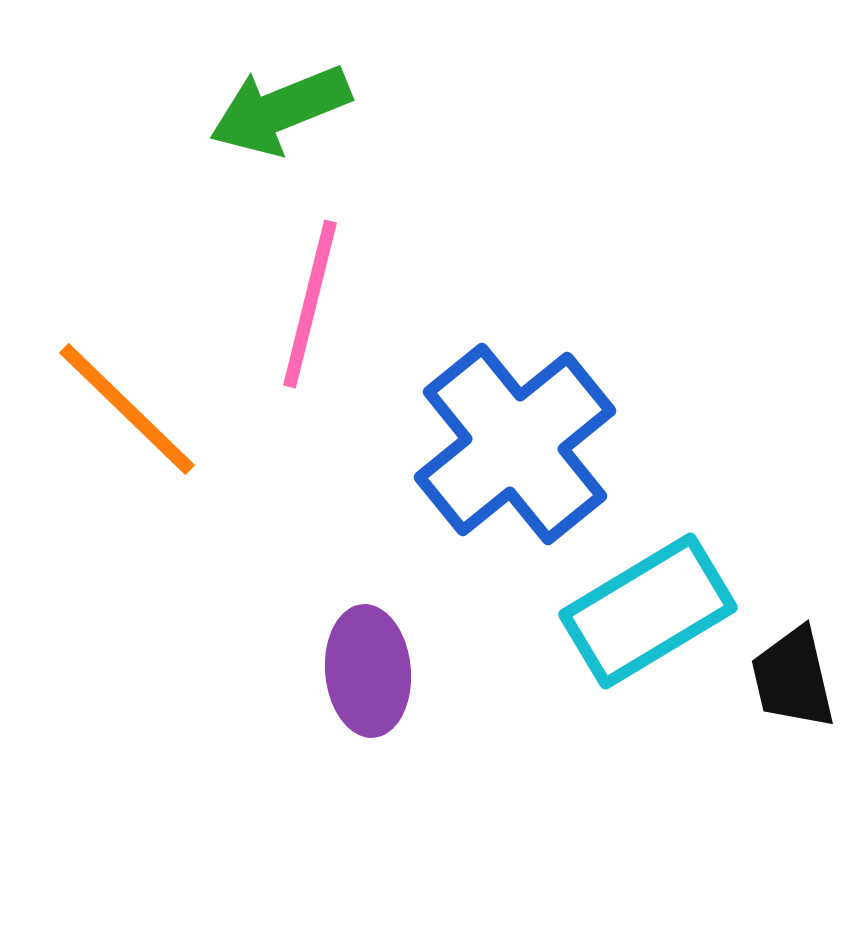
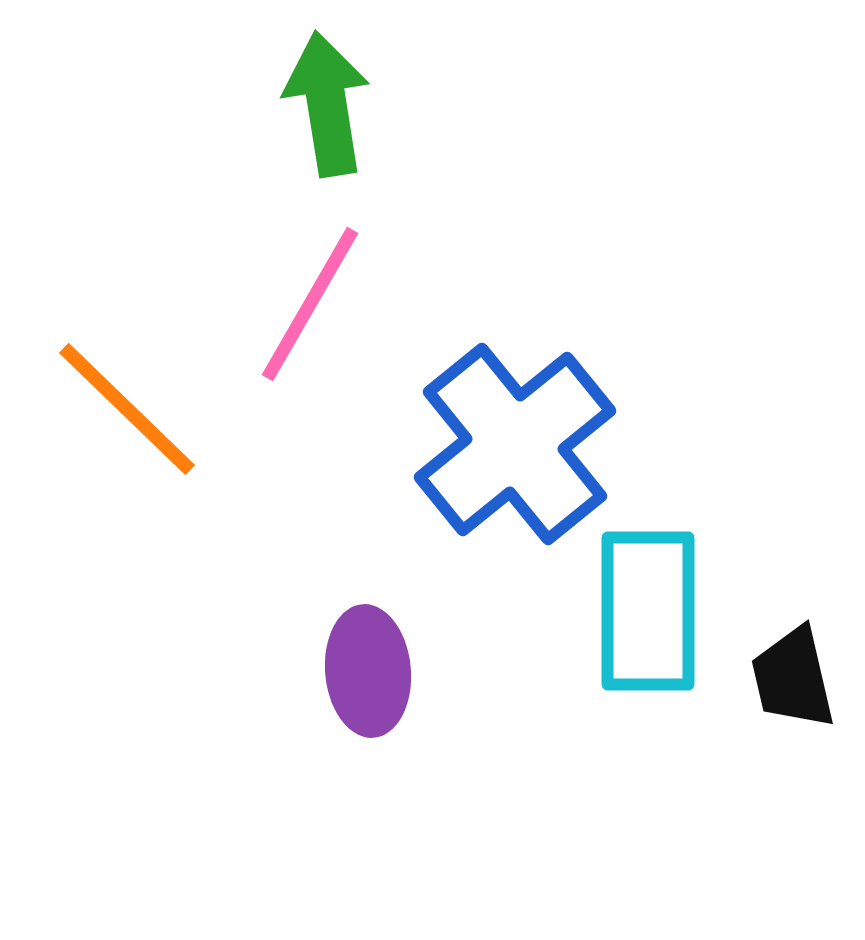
green arrow: moved 47 px right, 6 px up; rotated 103 degrees clockwise
pink line: rotated 16 degrees clockwise
cyan rectangle: rotated 59 degrees counterclockwise
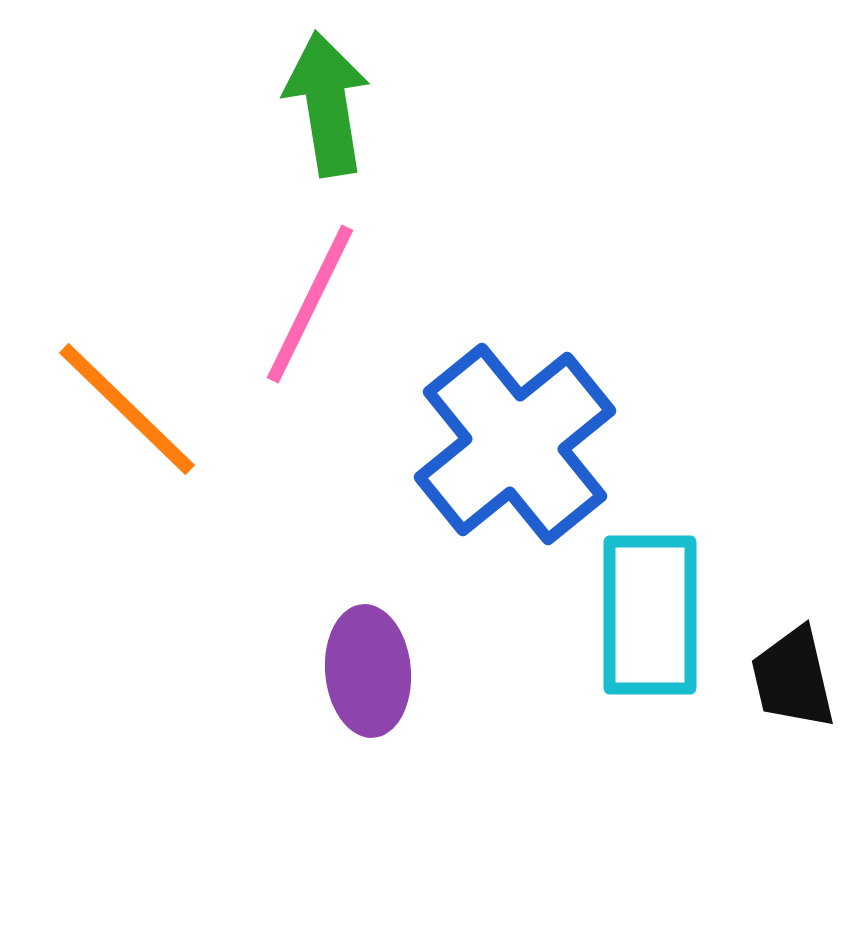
pink line: rotated 4 degrees counterclockwise
cyan rectangle: moved 2 px right, 4 px down
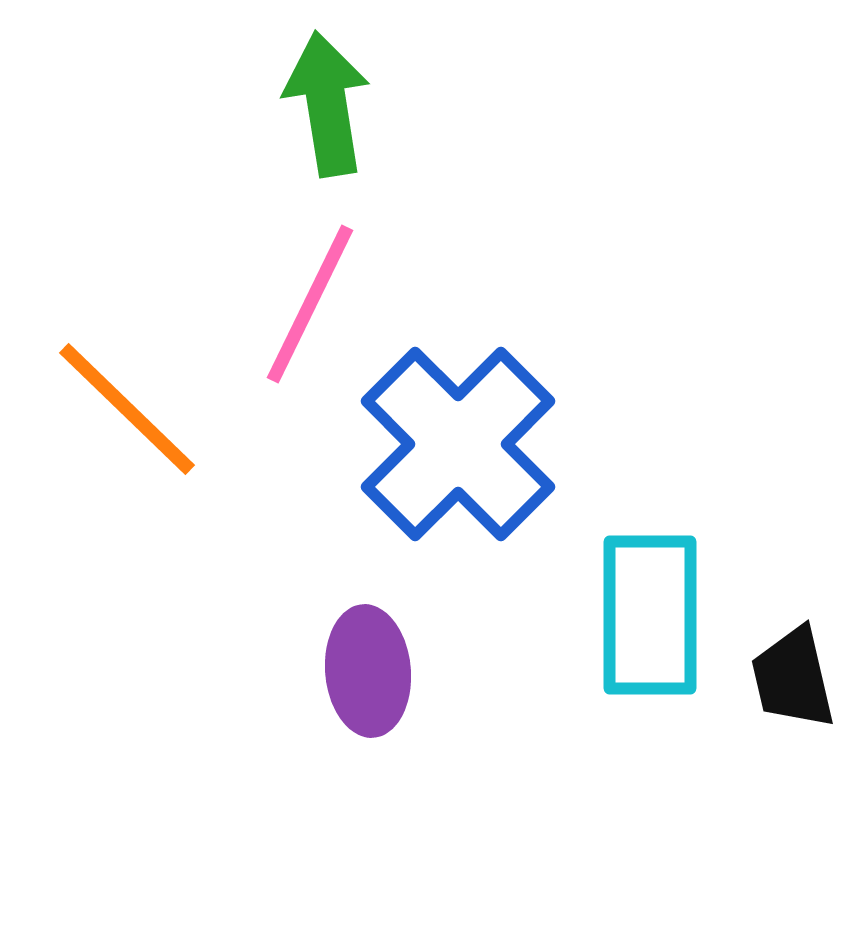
blue cross: moved 57 px left; rotated 6 degrees counterclockwise
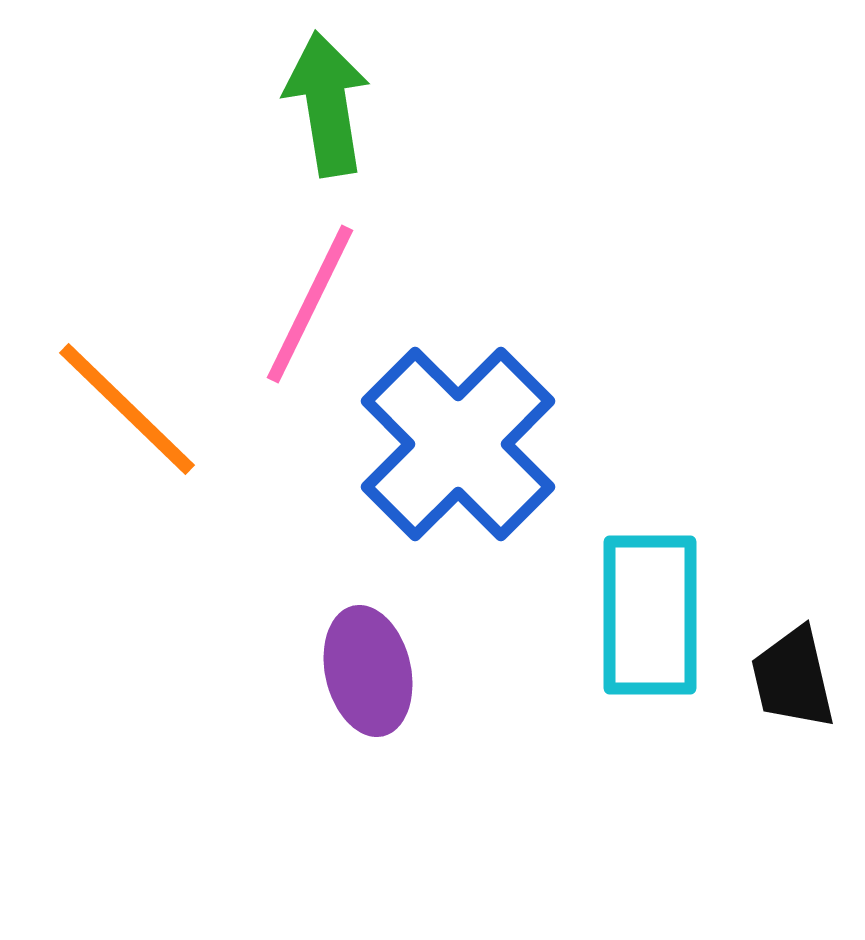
purple ellipse: rotated 8 degrees counterclockwise
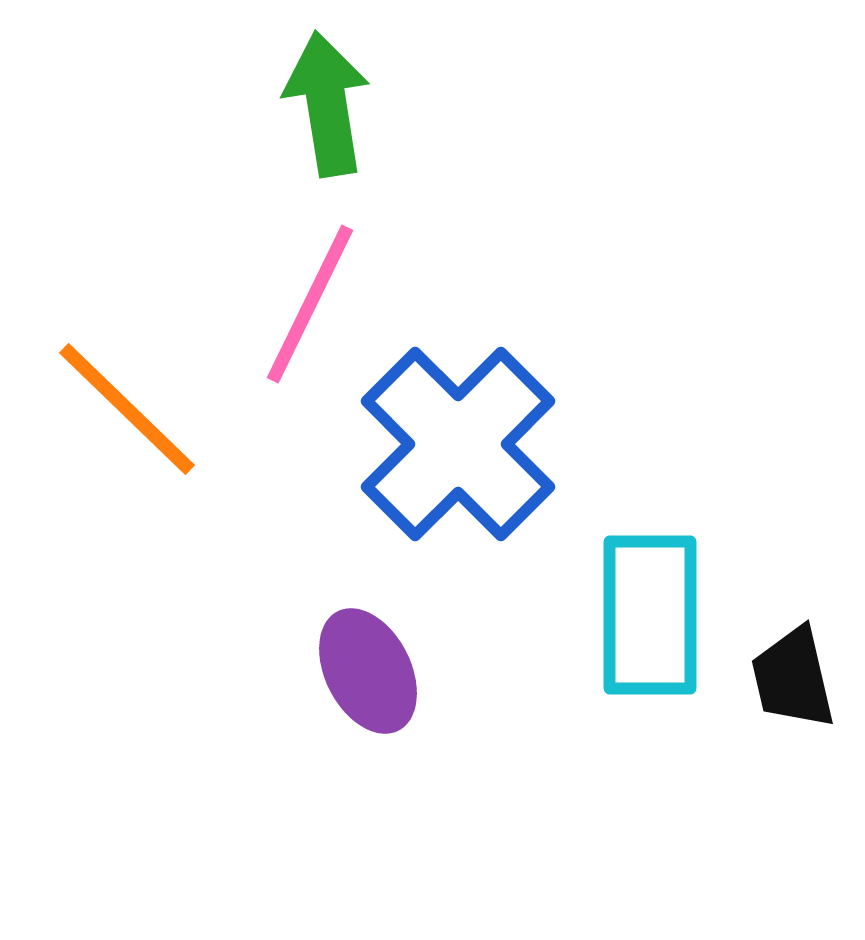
purple ellipse: rotated 14 degrees counterclockwise
